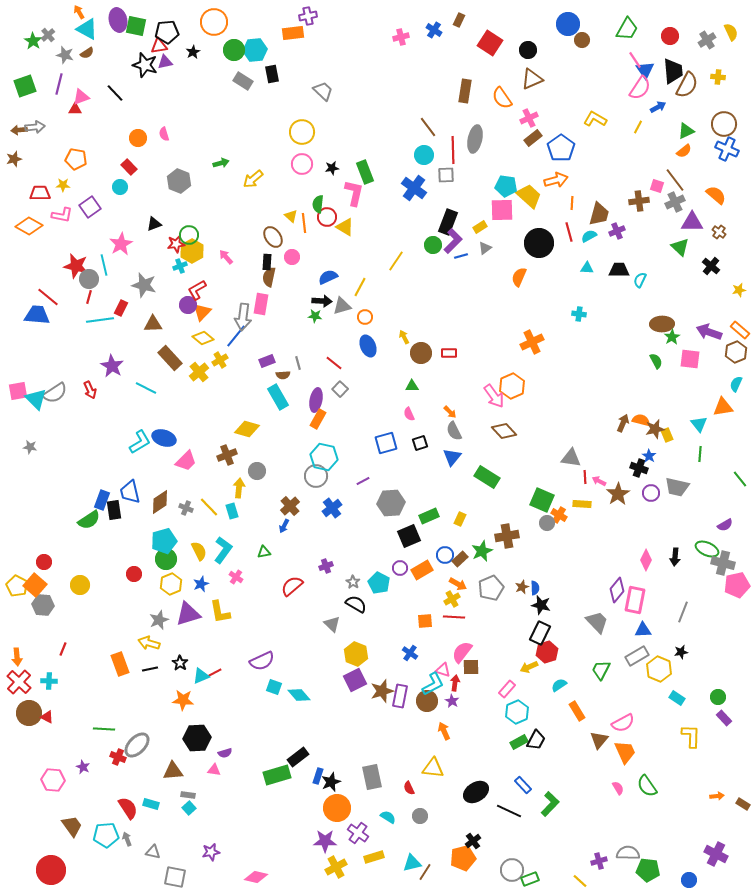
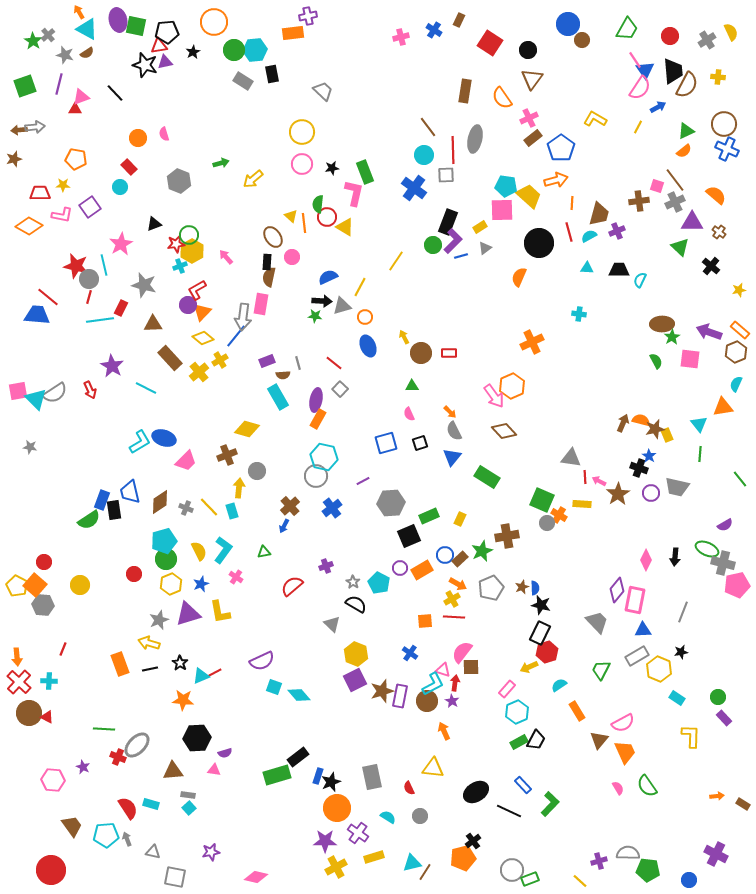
brown triangle at (532, 79): rotated 30 degrees counterclockwise
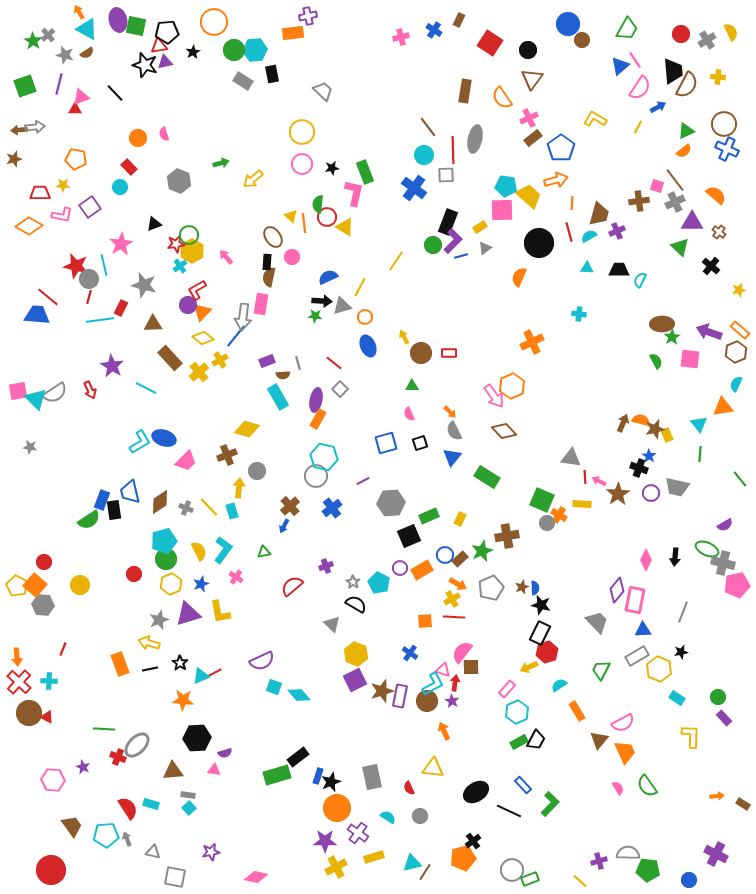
red circle at (670, 36): moved 11 px right, 2 px up
blue triangle at (645, 70): moved 25 px left, 4 px up; rotated 24 degrees clockwise
cyan cross at (180, 266): rotated 16 degrees counterclockwise
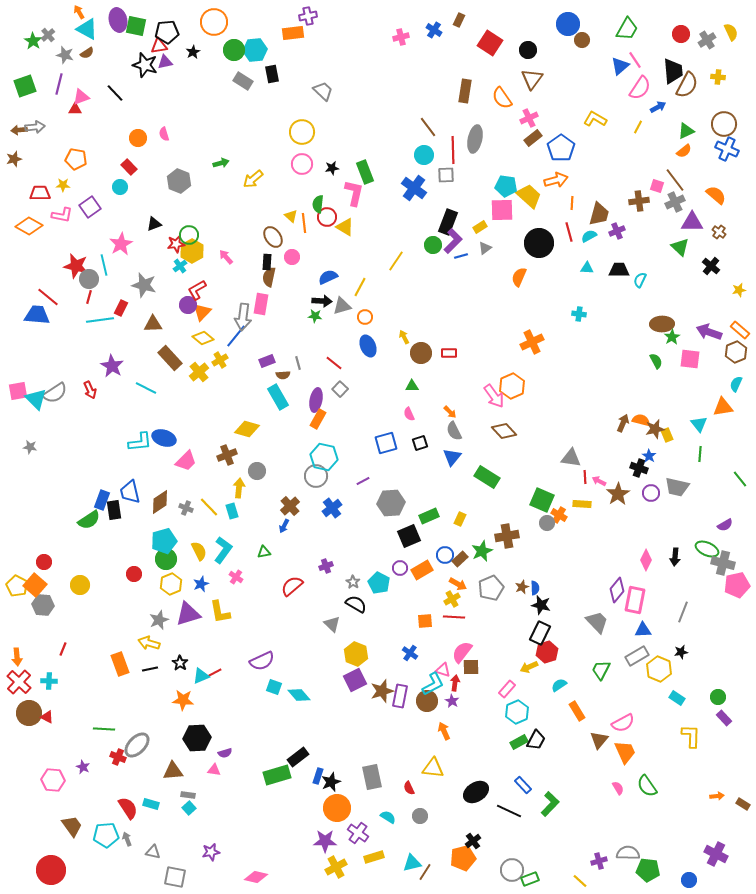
cyan L-shape at (140, 442): rotated 25 degrees clockwise
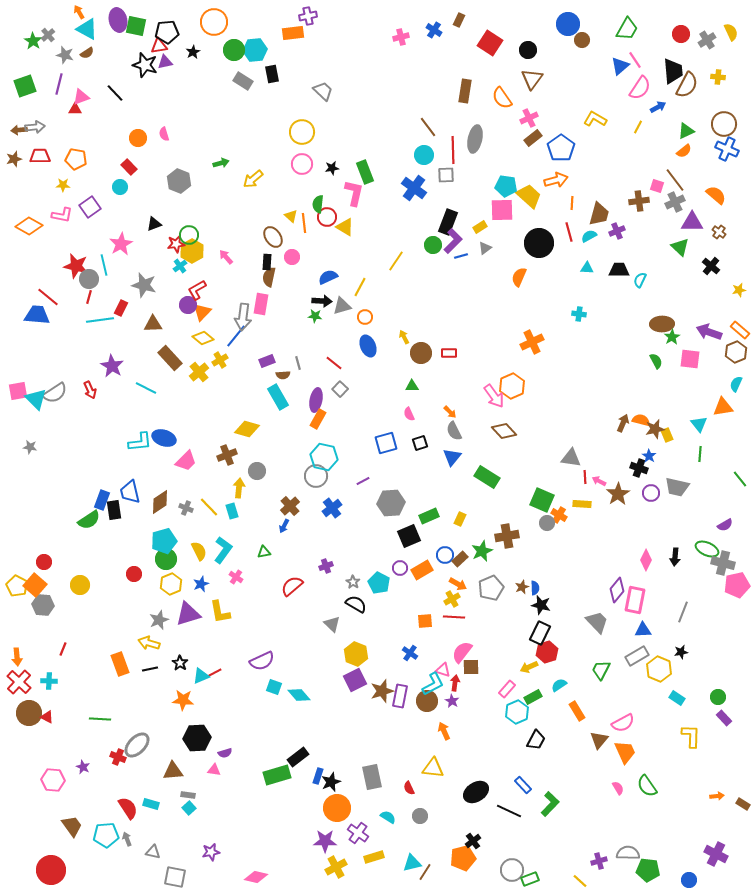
red trapezoid at (40, 193): moved 37 px up
green line at (104, 729): moved 4 px left, 10 px up
green rectangle at (519, 742): moved 14 px right, 45 px up
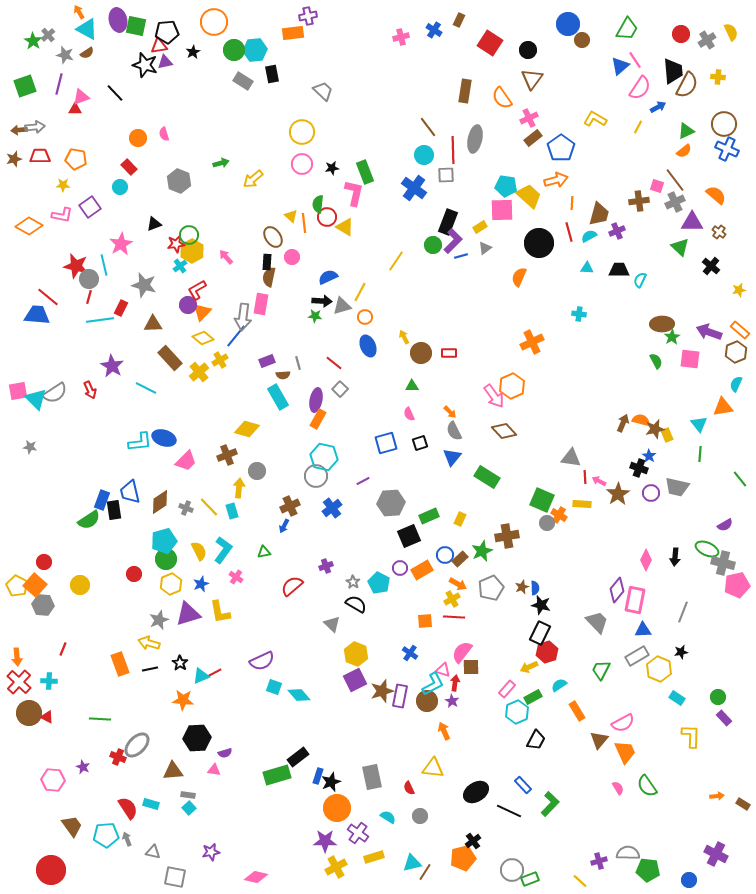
yellow line at (360, 287): moved 5 px down
brown cross at (290, 506): rotated 18 degrees clockwise
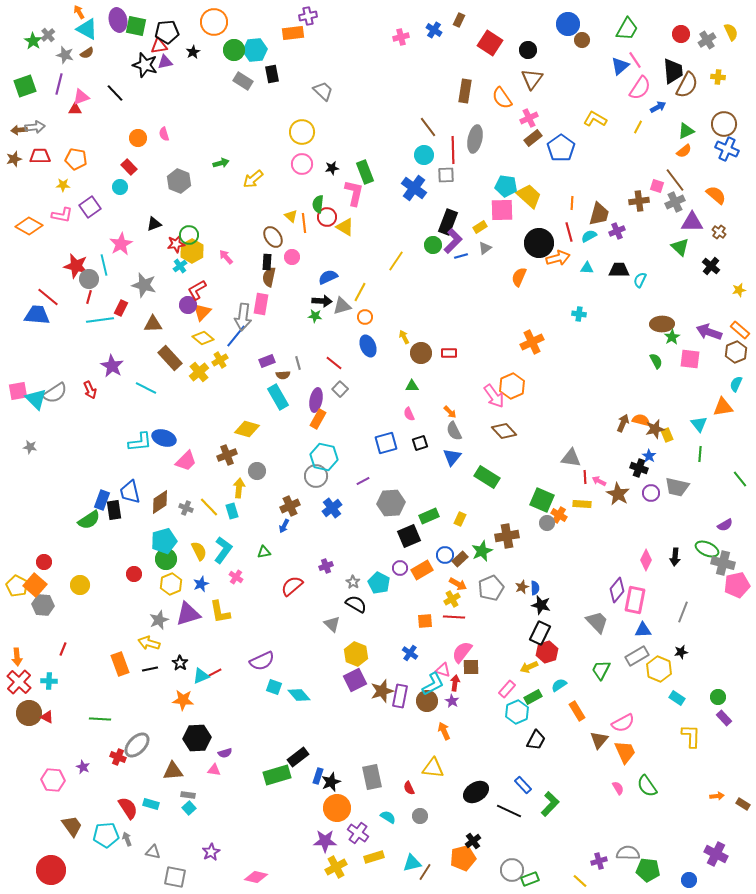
orange arrow at (556, 180): moved 2 px right, 78 px down
brown star at (618, 494): rotated 10 degrees counterclockwise
purple star at (211, 852): rotated 18 degrees counterclockwise
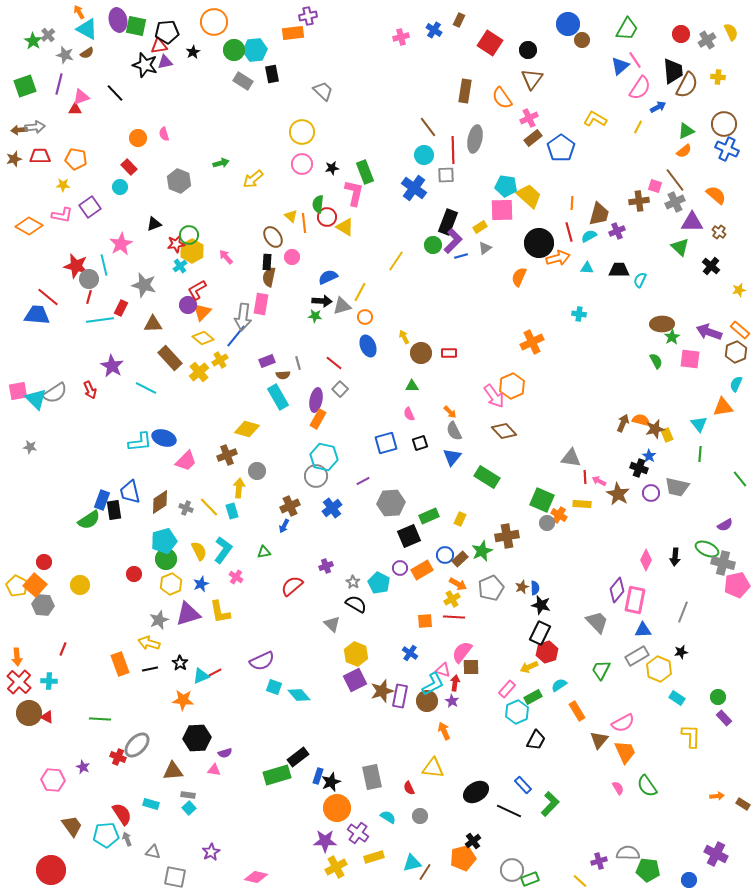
pink square at (657, 186): moved 2 px left
red semicircle at (128, 808): moved 6 px left, 6 px down
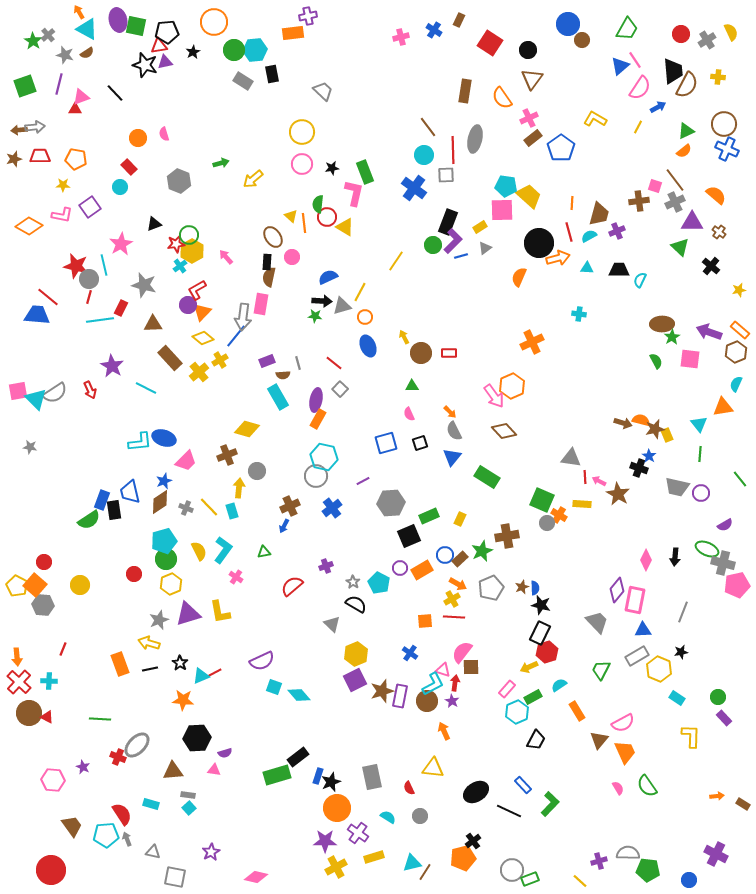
brown arrow at (623, 423): rotated 84 degrees clockwise
purple circle at (651, 493): moved 50 px right
blue star at (201, 584): moved 37 px left, 103 px up
yellow hexagon at (356, 654): rotated 15 degrees clockwise
